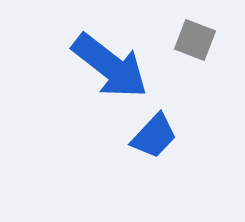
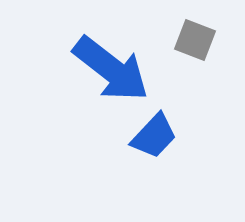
blue arrow: moved 1 px right, 3 px down
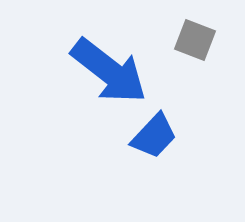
blue arrow: moved 2 px left, 2 px down
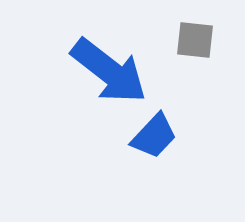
gray square: rotated 15 degrees counterclockwise
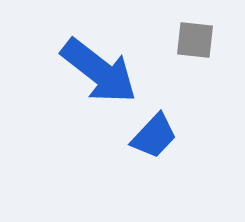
blue arrow: moved 10 px left
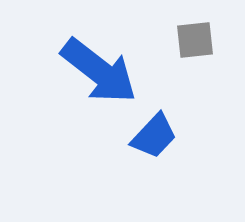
gray square: rotated 12 degrees counterclockwise
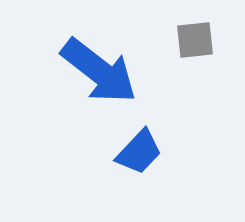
blue trapezoid: moved 15 px left, 16 px down
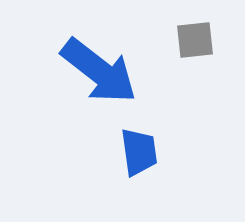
blue trapezoid: rotated 51 degrees counterclockwise
